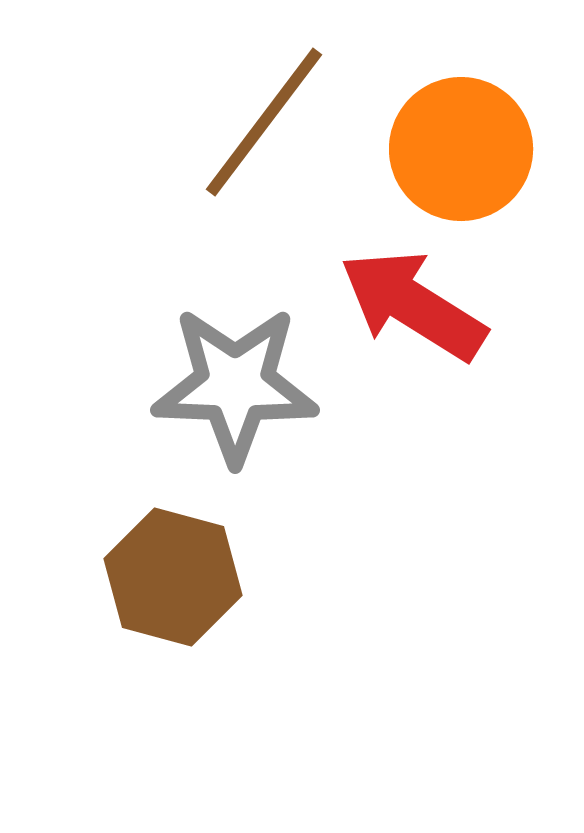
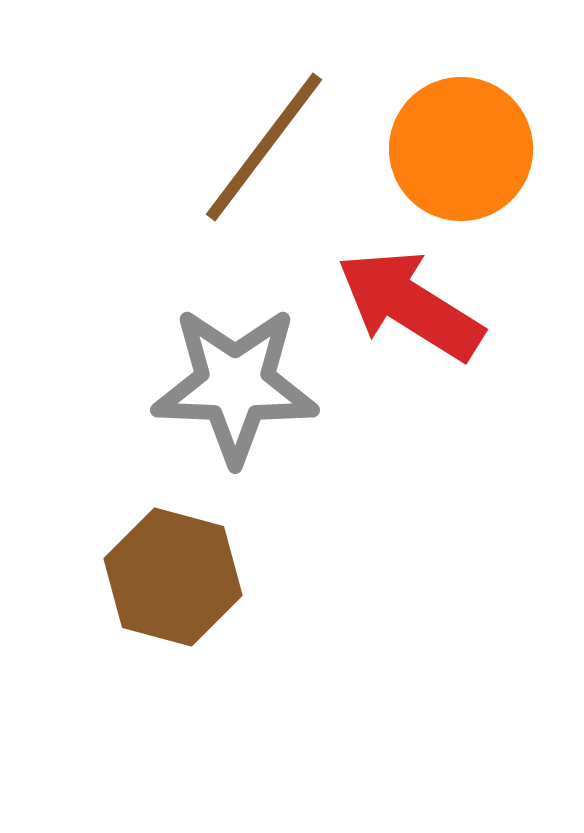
brown line: moved 25 px down
red arrow: moved 3 px left
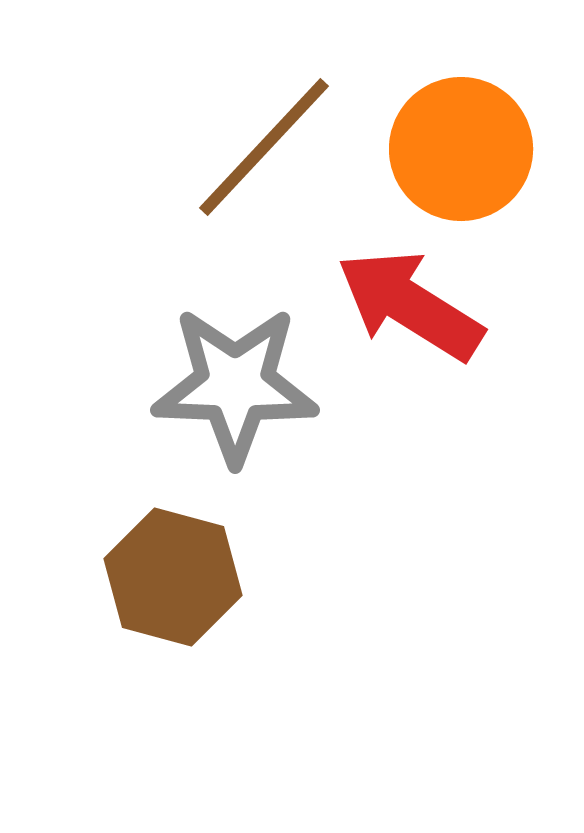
brown line: rotated 6 degrees clockwise
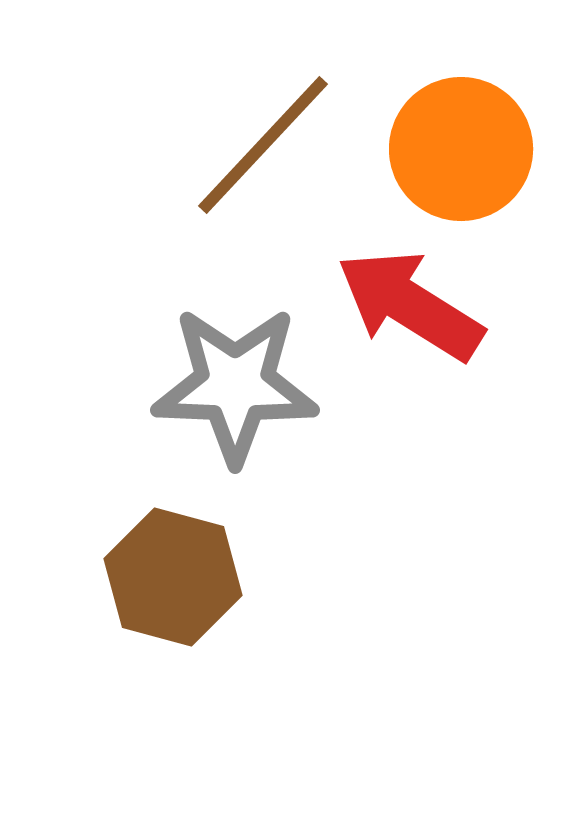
brown line: moved 1 px left, 2 px up
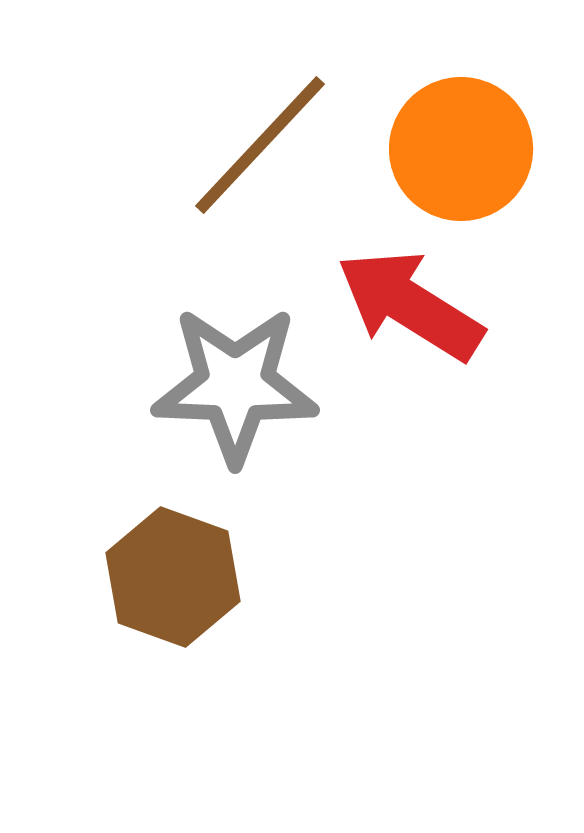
brown line: moved 3 px left
brown hexagon: rotated 5 degrees clockwise
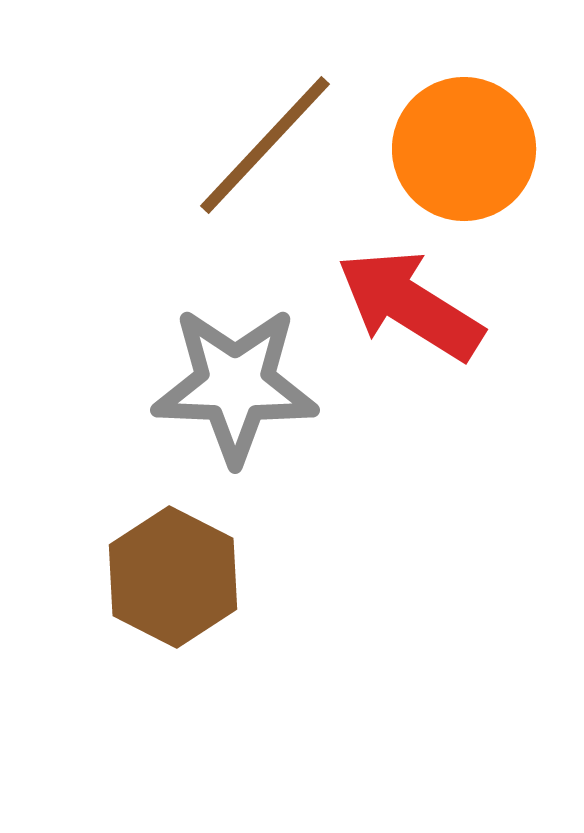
brown line: moved 5 px right
orange circle: moved 3 px right
brown hexagon: rotated 7 degrees clockwise
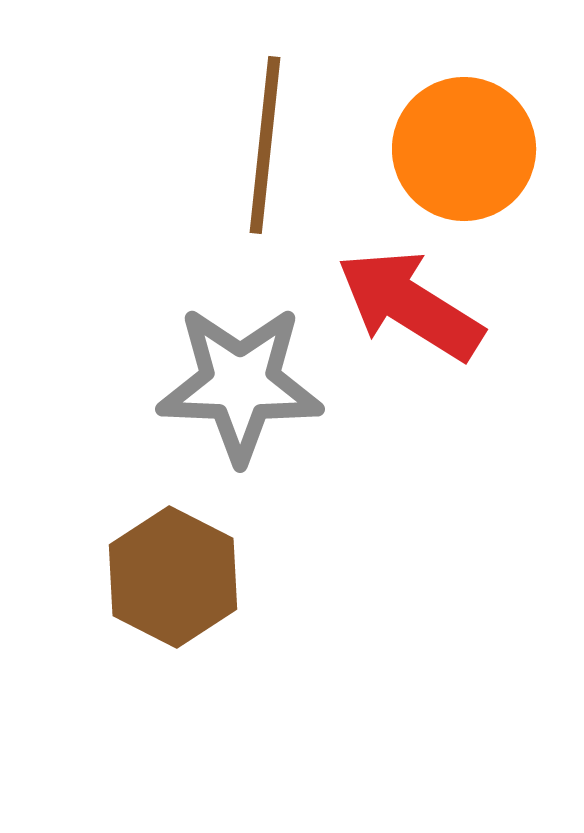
brown line: rotated 37 degrees counterclockwise
gray star: moved 5 px right, 1 px up
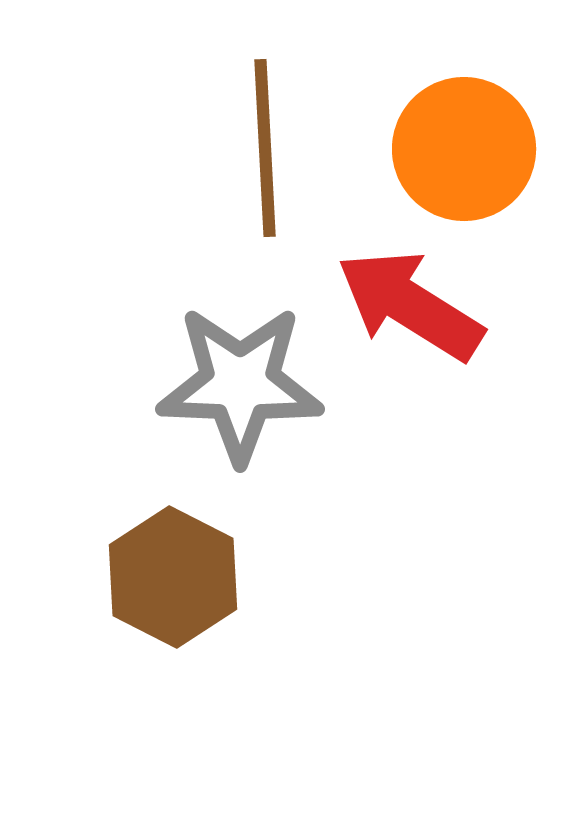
brown line: moved 3 px down; rotated 9 degrees counterclockwise
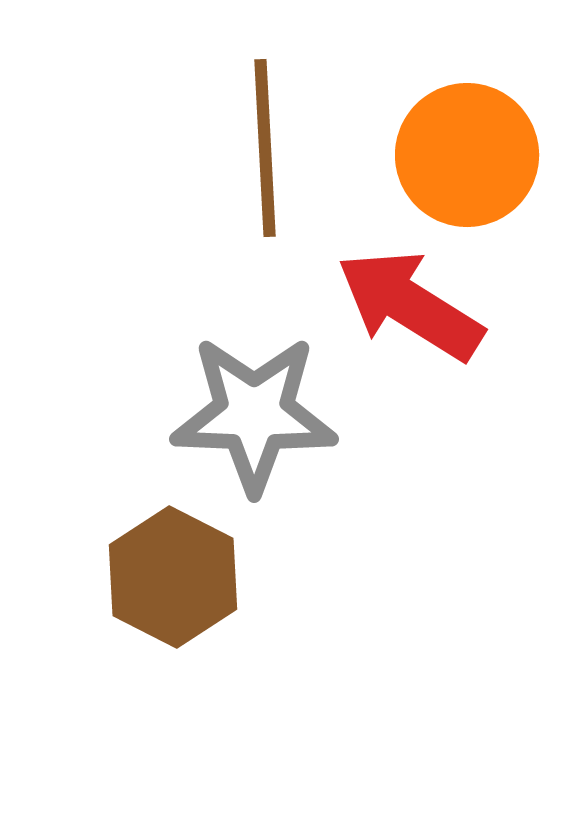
orange circle: moved 3 px right, 6 px down
gray star: moved 14 px right, 30 px down
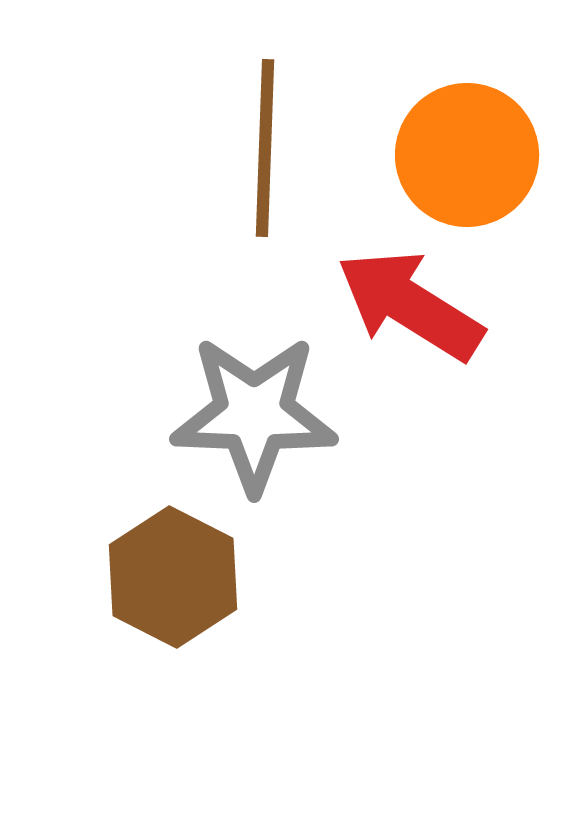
brown line: rotated 5 degrees clockwise
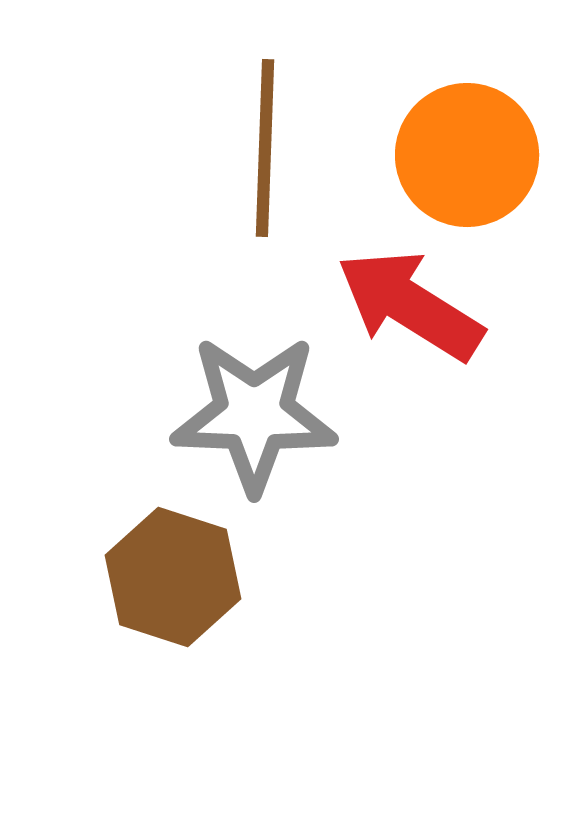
brown hexagon: rotated 9 degrees counterclockwise
